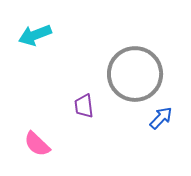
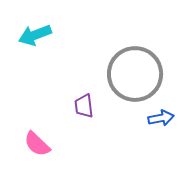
blue arrow: rotated 35 degrees clockwise
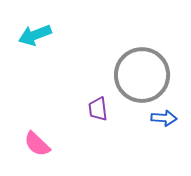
gray circle: moved 7 px right, 1 px down
purple trapezoid: moved 14 px right, 3 px down
blue arrow: moved 3 px right; rotated 15 degrees clockwise
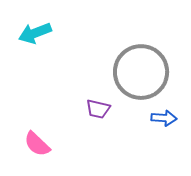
cyan arrow: moved 2 px up
gray circle: moved 1 px left, 3 px up
purple trapezoid: rotated 70 degrees counterclockwise
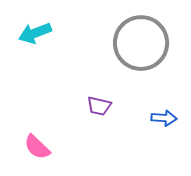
gray circle: moved 29 px up
purple trapezoid: moved 1 px right, 3 px up
pink semicircle: moved 3 px down
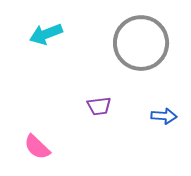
cyan arrow: moved 11 px right, 1 px down
purple trapezoid: rotated 20 degrees counterclockwise
blue arrow: moved 2 px up
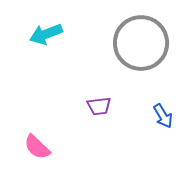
blue arrow: moved 1 px left; rotated 55 degrees clockwise
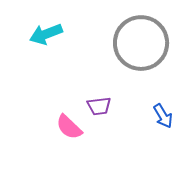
pink semicircle: moved 32 px right, 20 px up
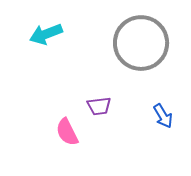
pink semicircle: moved 2 px left, 5 px down; rotated 20 degrees clockwise
